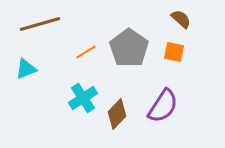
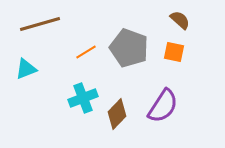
brown semicircle: moved 1 px left, 1 px down
gray pentagon: rotated 15 degrees counterclockwise
cyan cross: rotated 12 degrees clockwise
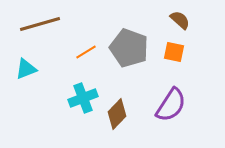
purple semicircle: moved 8 px right, 1 px up
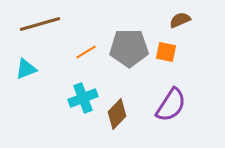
brown semicircle: rotated 65 degrees counterclockwise
gray pentagon: rotated 21 degrees counterclockwise
orange square: moved 8 px left
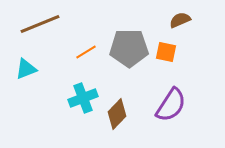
brown line: rotated 6 degrees counterclockwise
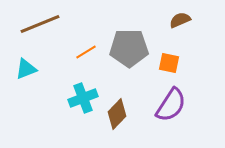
orange square: moved 3 px right, 11 px down
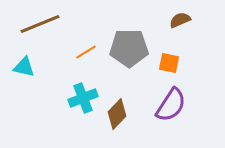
cyan triangle: moved 2 px left, 2 px up; rotated 35 degrees clockwise
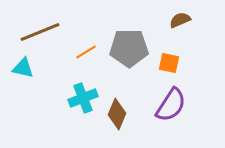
brown line: moved 8 px down
cyan triangle: moved 1 px left, 1 px down
brown diamond: rotated 20 degrees counterclockwise
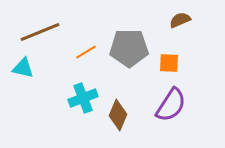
orange square: rotated 10 degrees counterclockwise
brown diamond: moved 1 px right, 1 px down
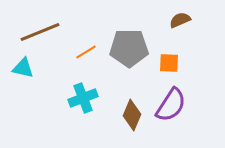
brown diamond: moved 14 px right
